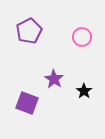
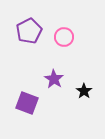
pink circle: moved 18 px left
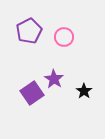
purple square: moved 5 px right, 10 px up; rotated 35 degrees clockwise
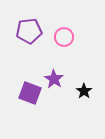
purple pentagon: rotated 20 degrees clockwise
purple square: moved 2 px left; rotated 35 degrees counterclockwise
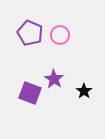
purple pentagon: moved 1 px right, 2 px down; rotated 30 degrees clockwise
pink circle: moved 4 px left, 2 px up
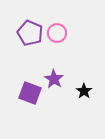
pink circle: moved 3 px left, 2 px up
